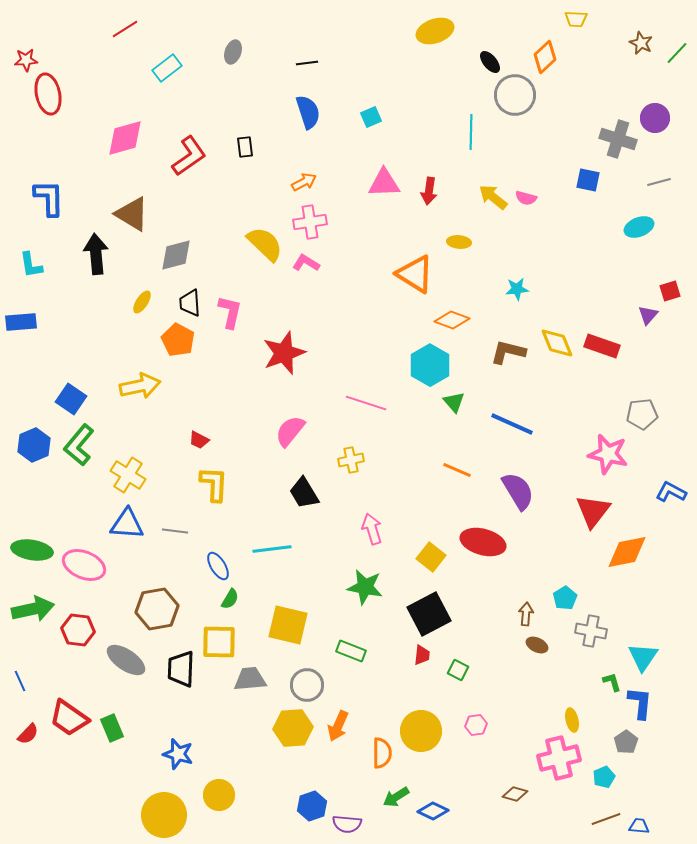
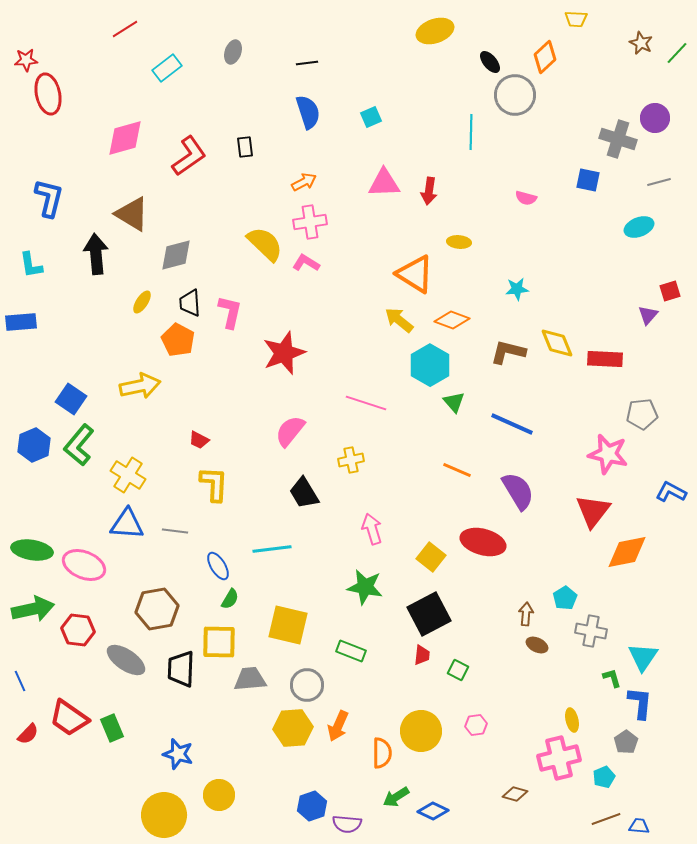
yellow arrow at (493, 197): moved 94 px left, 123 px down
blue L-shape at (49, 198): rotated 15 degrees clockwise
red rectangle at (602, 346): moved 3 px right, 13 px down; rotated 16 degrees counterclockwise
green L-shape at (612, 682): moved 4 px up
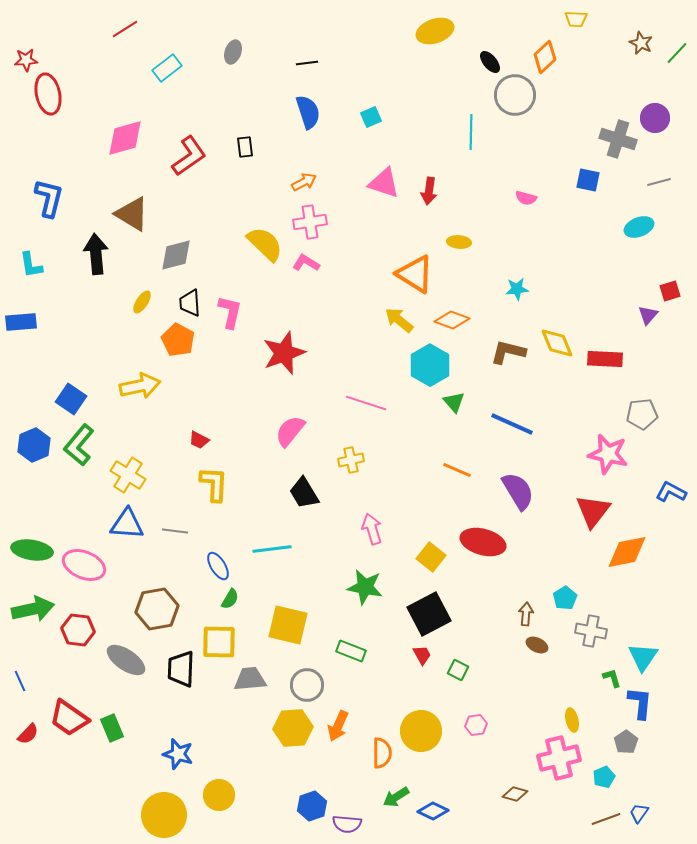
pink triangle at (384, 183): rotated 20 degrees clockwise
red trapezoid at (422, 655): rotated 35 degrees counterclockwise
blue trapezoid at (639, 826): moved 13 px up; rotated 60 degrees counterclockwise
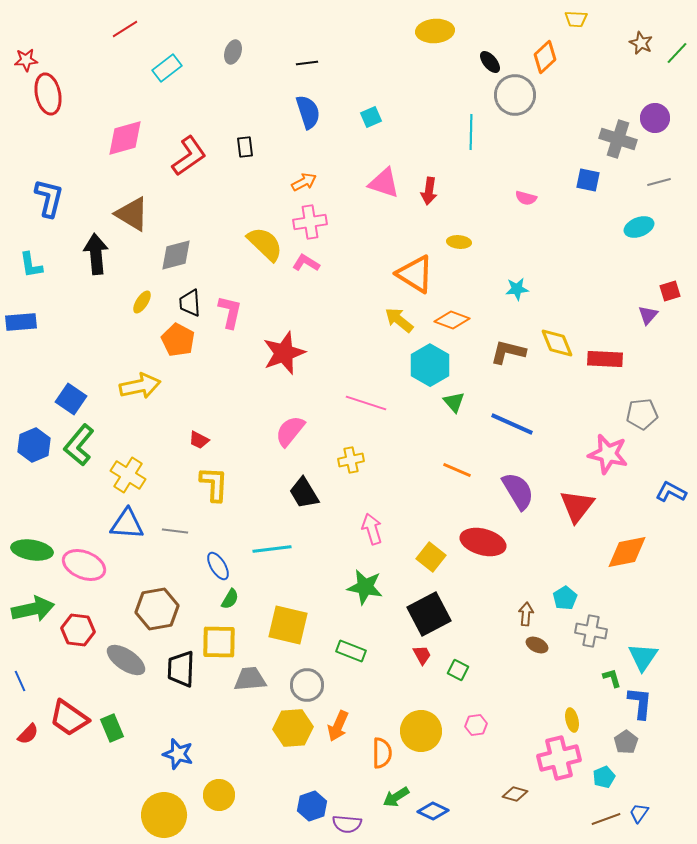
yellow ellipse at (435, 31): rotated 15 degrees clockwise
red triangle at (593, 511): moved 16 px left, 5 px up
